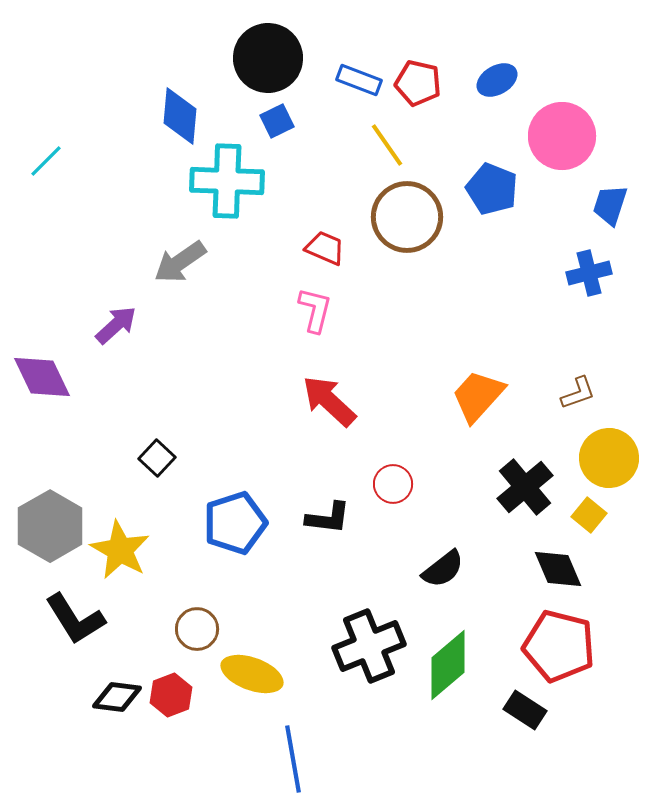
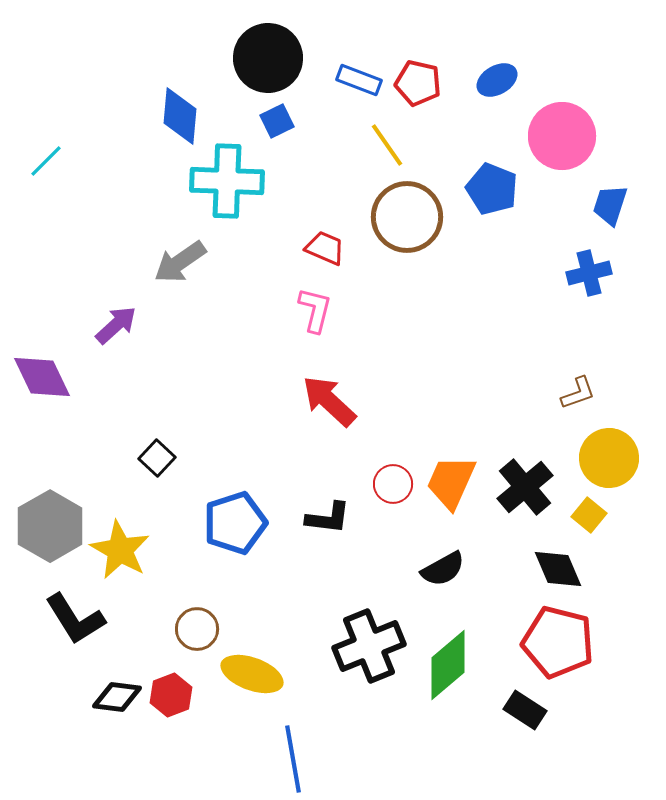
orange trapezoid at (478, 396): moved 27 px left, 86 px down; rotated 18 degrees counterclockwise
black semicircle at (443, 569): rotated 9 degrees clockwise
red pentagon at (559, 646): moved 1 px left, 4 px up
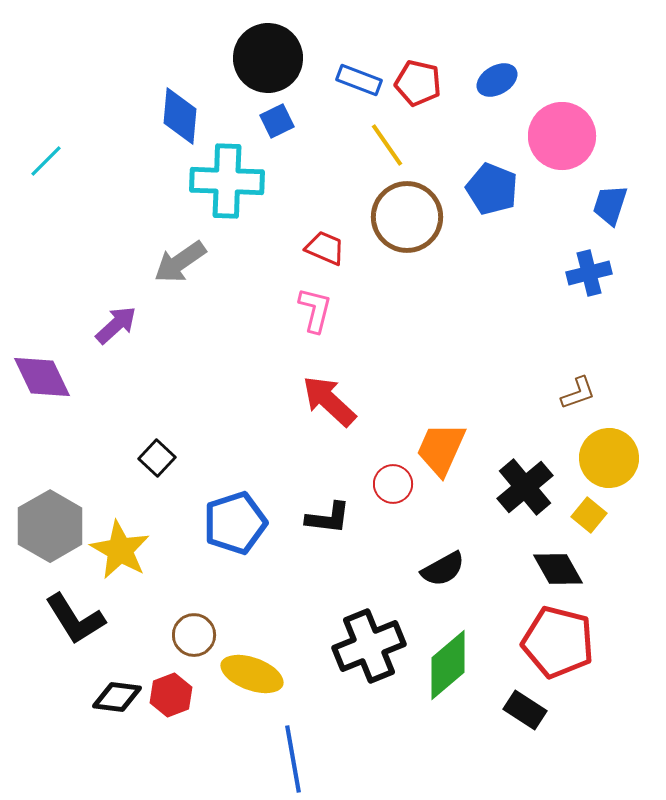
orange trapezoid at (451, 482): moved 10 px left, 33 px up
black diamond at (558, 569): rotated 6 degrees counterclockwise
brown circle at (197, 629): moved 3 px left, 6 px down
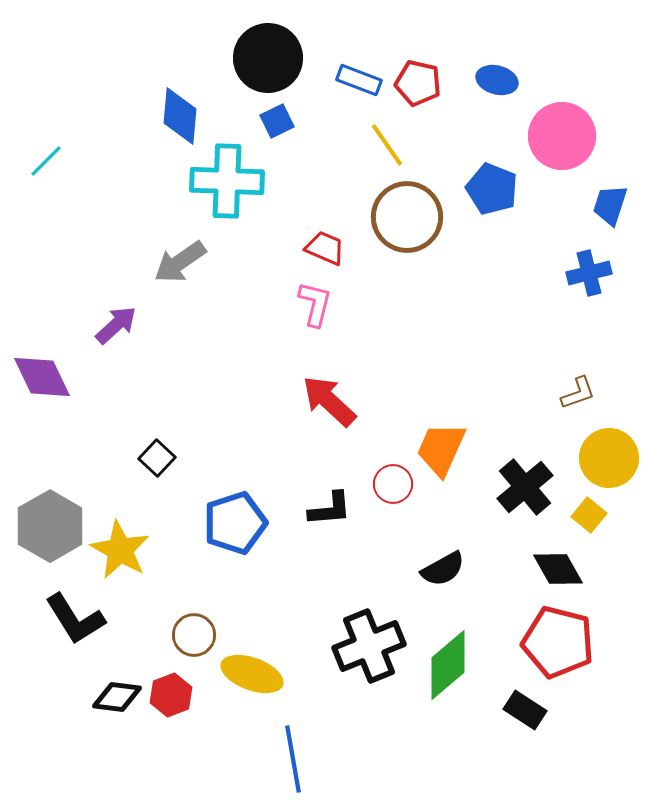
blue ellipse at (497, 80): rotated 45 degrees clockwise
pink L-shape at (315, 310): moved 6 px up
black L-shape at (328, 518): moved 2 px right, 9 px up; rotated 12 degrees counterclockwise
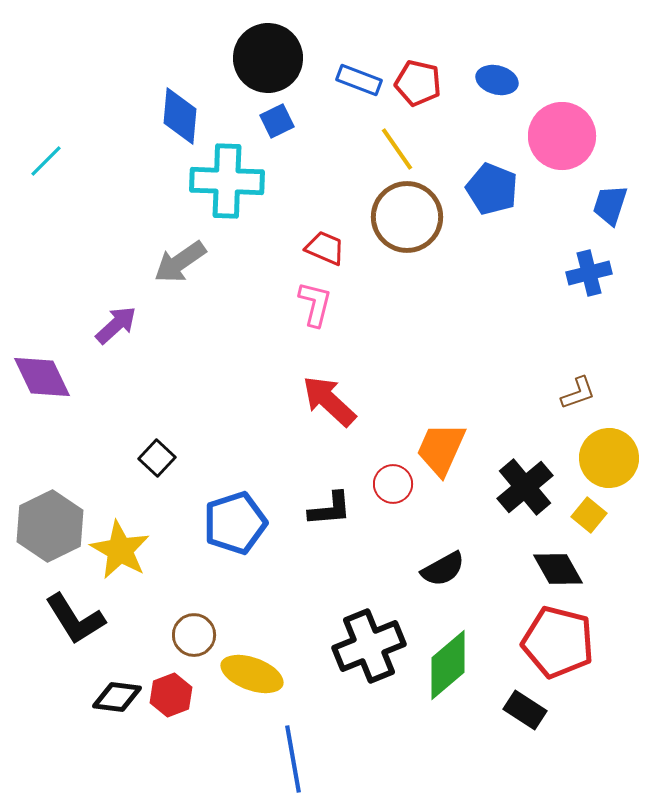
yellow line at (387, 145): moved 10 px right, 4 px down
gray hexagon at (50, 526): rotated 4 degrees clockwise
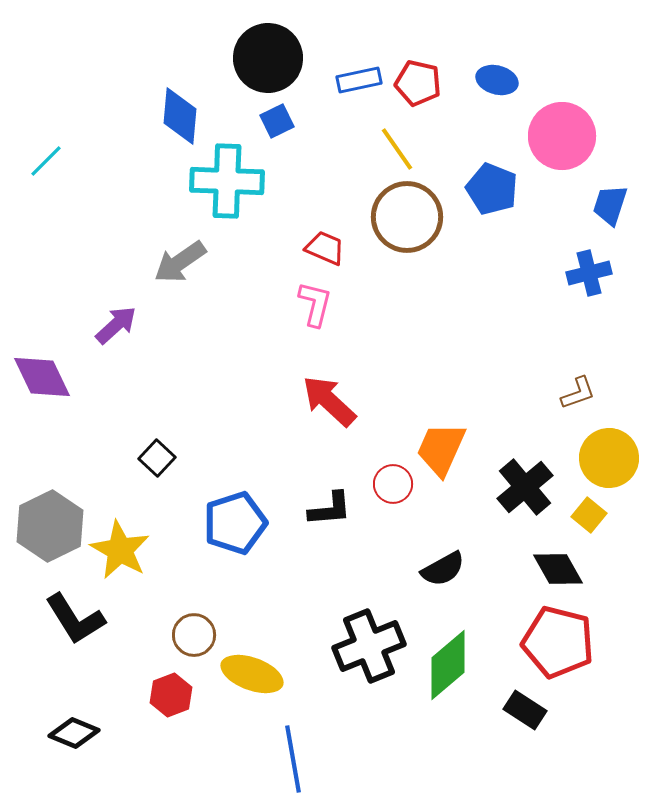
blue rectangle at (359, 80): rotated 33 degrees counterclockwise
black diamond at (117, 697): moved 43 px left, 36 px down; rotated 15 degrees clockwise
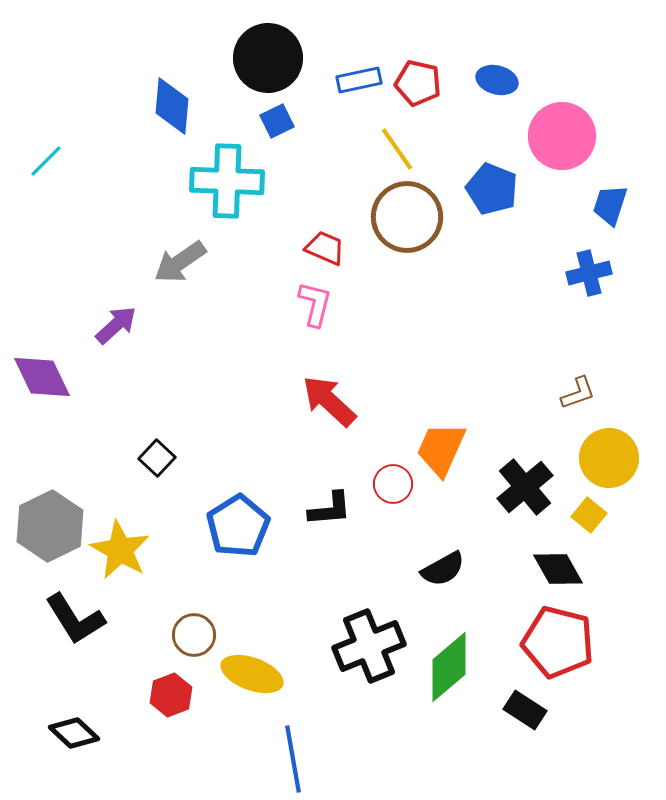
blue diamond at (180, 116): moved 8 px left, 10 px up
blue pentagon at (235, 523): moved 3 px right, 3 px down; rotated 14 degrees counterclockwise
green diamond at (448, 665): moved 1 px right, 2 px down
black diamond at (74, 733): rotated 21 degrees clockwise
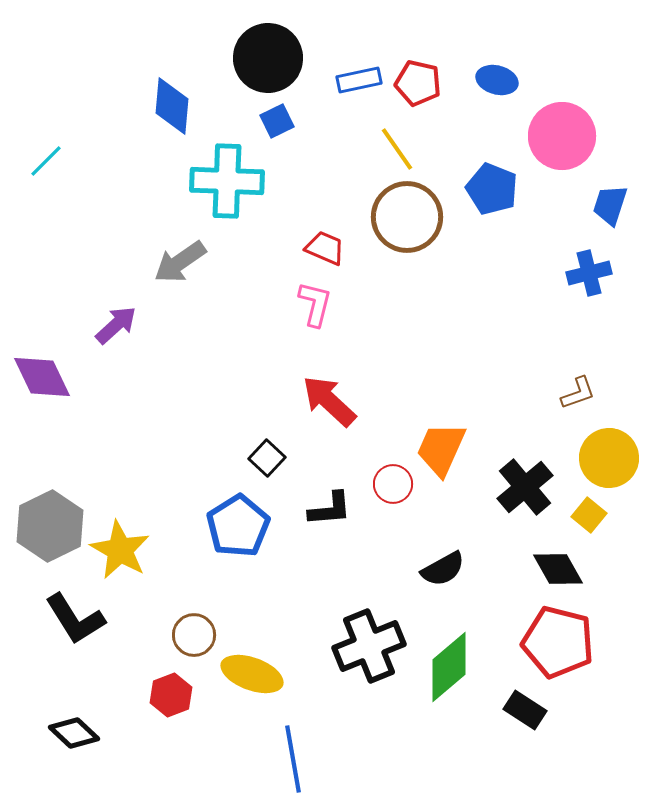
black square at (157, 458): moved 110 px right
